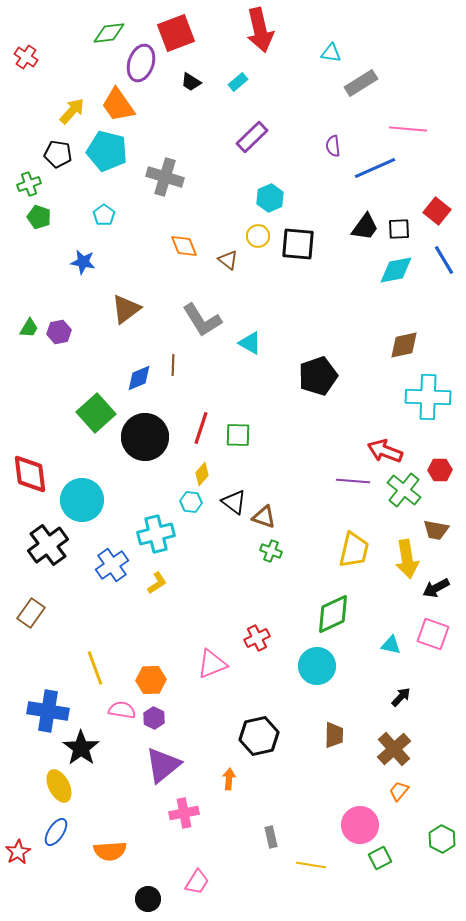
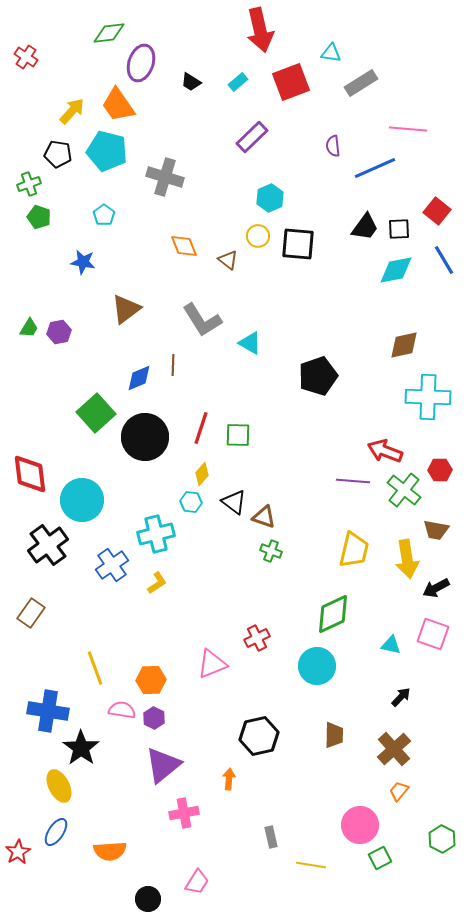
red square at (176, 33): moved 115 px right, 49 px down
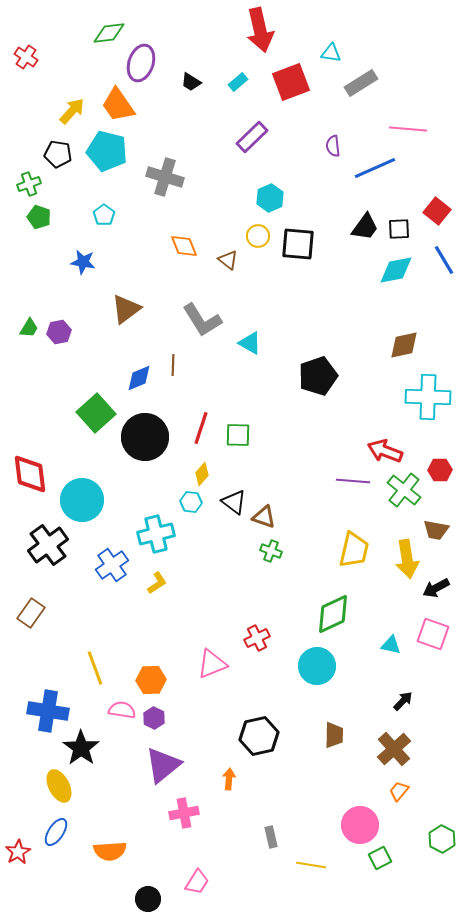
black arrow at (401, 697): moved 2 px right, 4 px down
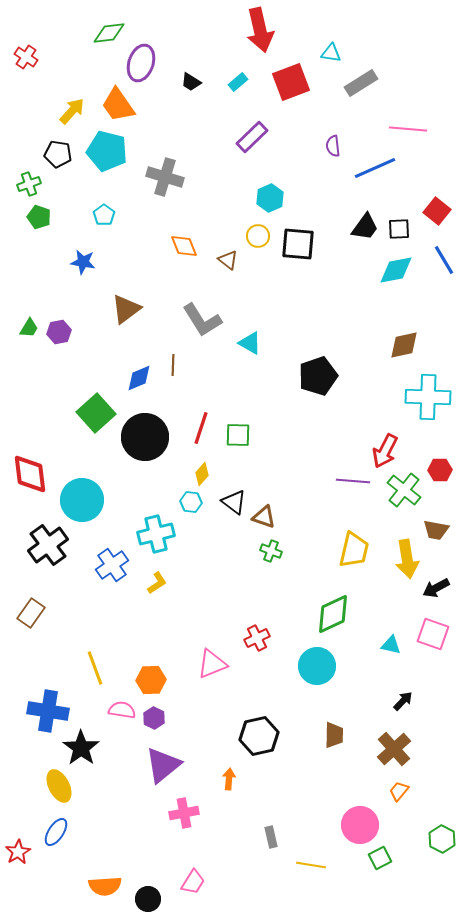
red arrow at (385, 451): rotated 84 degrees counterclockwise
orange semicircle at (110, 851): moved 5 px left, 35 px down
pink trapezoid at (197, 882): moved 4 px left
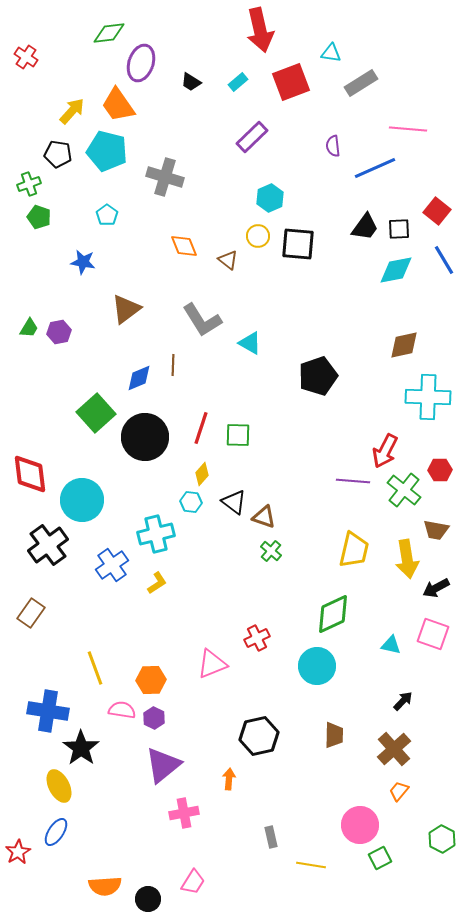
cyan pentagon at (104, 215): moved 3 px right
green cross at (271, 551): rotated 20 degrees clockwise
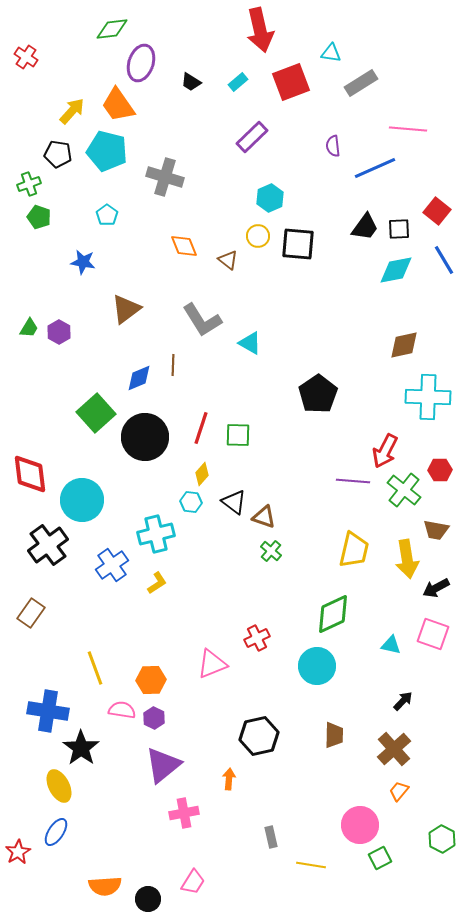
green diamond at (109, 33): moved 3 px right, 4 px up
purple hexagon at (59, 332): rotated 20 degrees counterclockwise
black pentagon at (318, 376): moved 18 px down; rotated 15 degrees counterclockwise
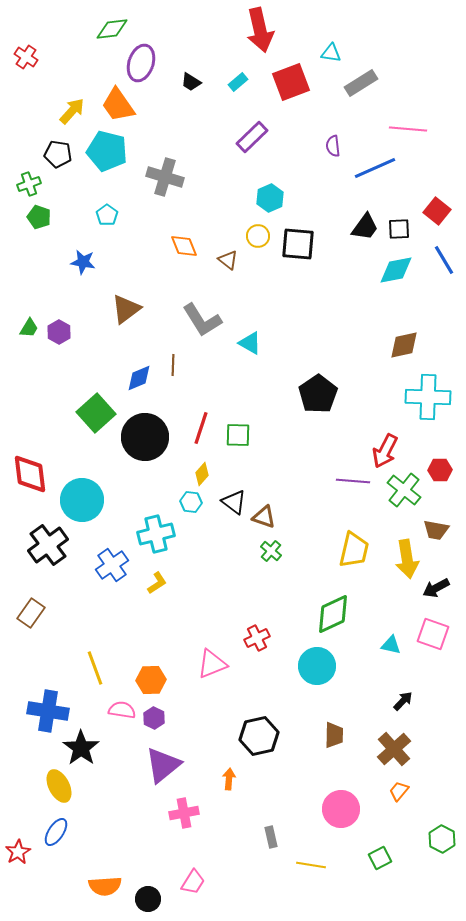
pink circle at (360, 825): moved 19 px left, 16 px up
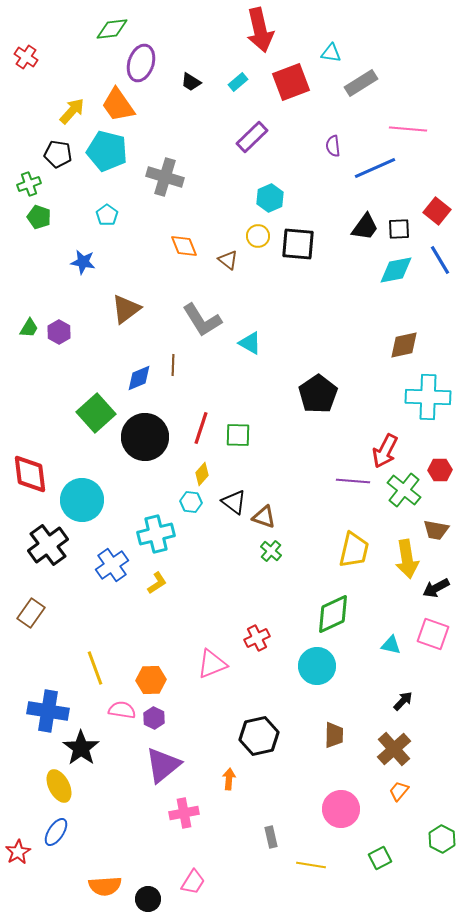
blue line at (444, 260): moved 4 px left
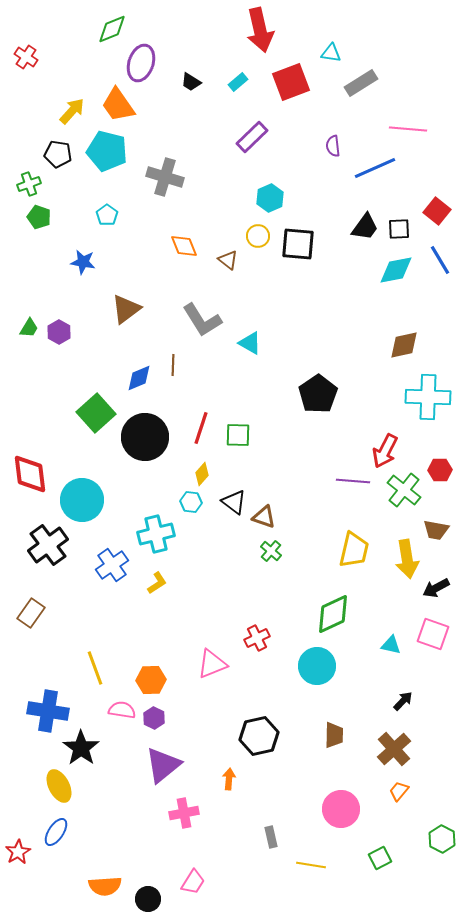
green diamond at (112, 29): rotated 16 degrees counterclockwise
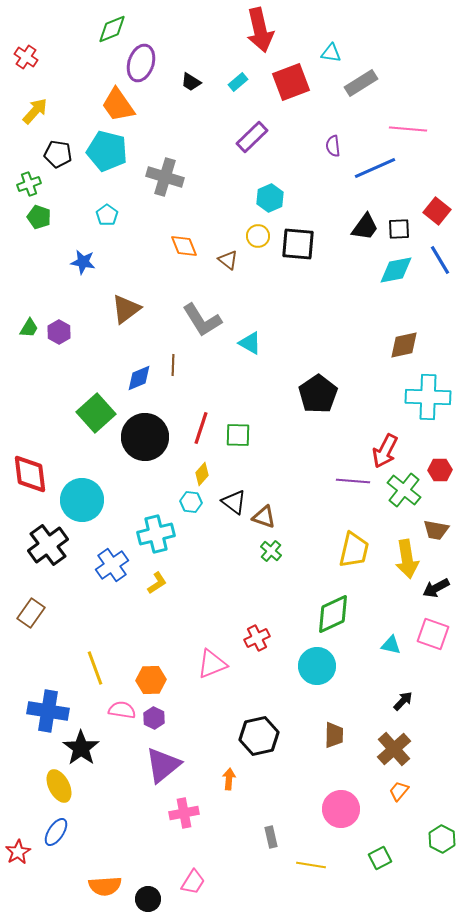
yellow arrow at (72, 111): moved 37 px left
